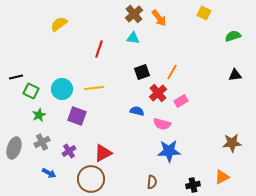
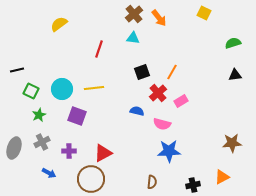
green semicircle: moved 7 px down
black line: moved 1 px right, 7 px up
purple cross: rotated 32 degrees clockwise
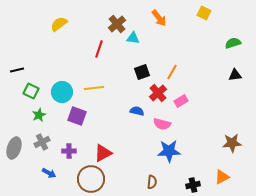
brown cross: moved 17 px left, 10 px down
cyan circle: moved 3 px down
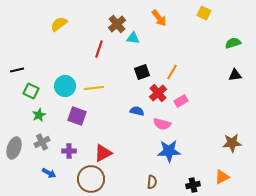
cyan circle: moved 3 px right, 6 px up
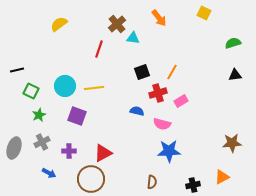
red cross: rotated 24 degrees clockwise
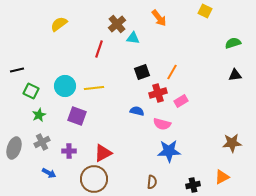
yellow square: moved 1 px right, 2 px up
brown circle: moved 3 px right
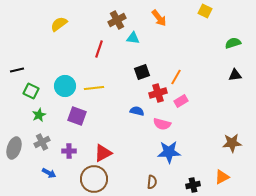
brown cross: moved 4 px up; rotated 12 degrees clockwise
orange line: moved 4 px right, 5 px down
blue star: moved 1 px down
